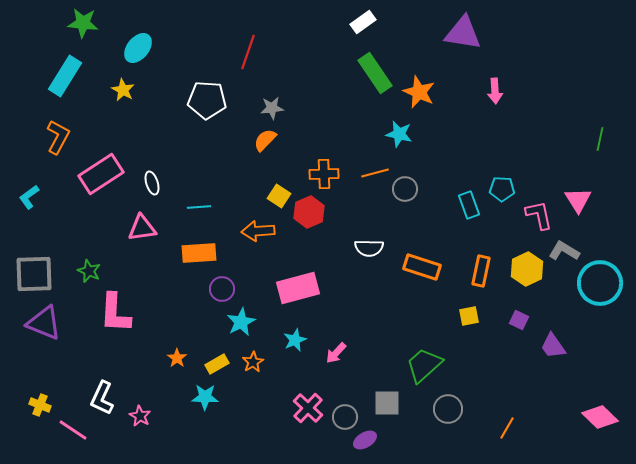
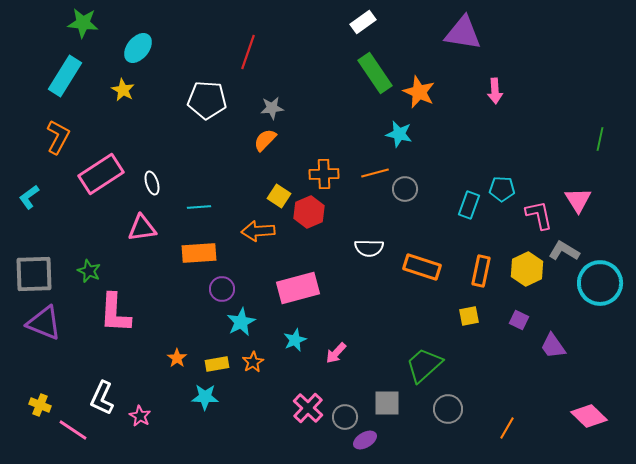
cyan rectangle at (469, 205): rotated 40 degrees clockwise
yellow rectangle at (217, 364): rotated 20 degrees clockwise
pink diamond at (600, 417): moved 11 px left, 1 px up
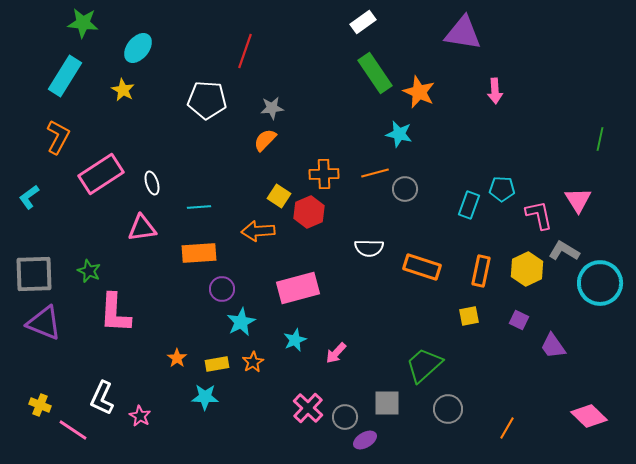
red line at (248, 52): moved 3 px left, 1 px up
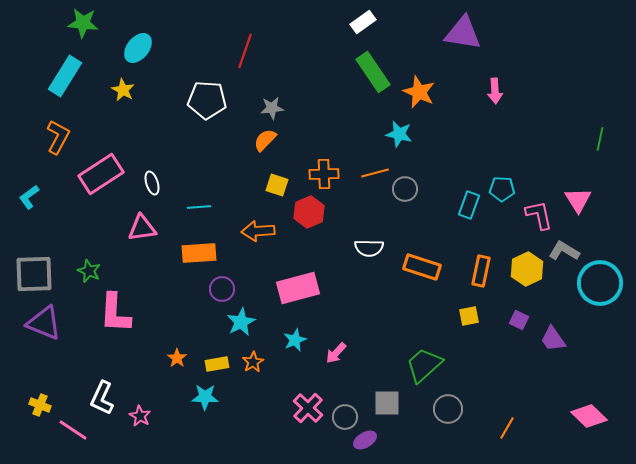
green rectangle at (375, 73): moved 2 px left, 1 px up
yellow square at (279, 196): moved 2 px left, 11 px up; rotated 15 degrees counterclockwise
purple trapezoid at (553, 346): moved 7 px up
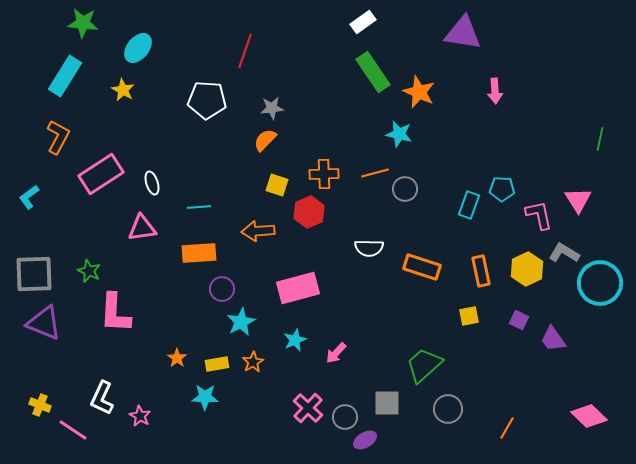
gray L-shape at (564, 251): moved 2 px down
orange rectangle at (481, 271): rotated 24 degrees counterclockwise
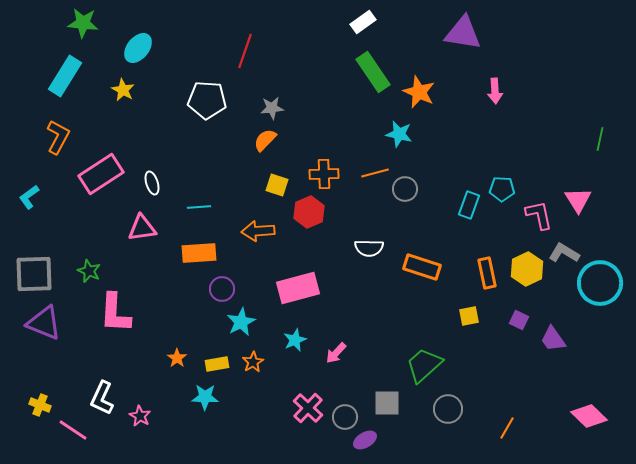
orange rectangle at (481, 271): moved 6 px right, 2 px down
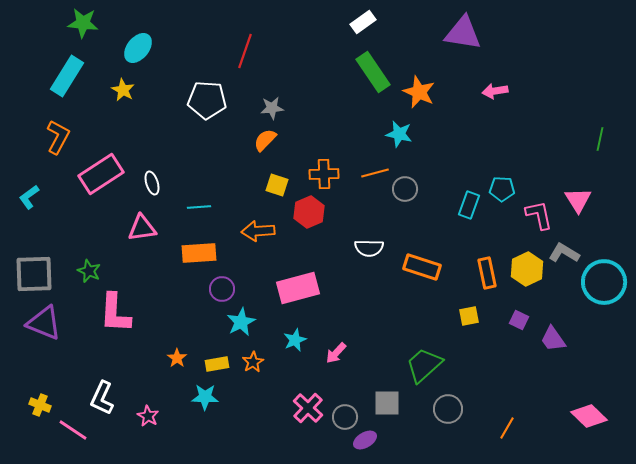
cyan rectangle at (65, 76): moved 2 px right
pink arrow at (495, 91): rotated 85 degrees clockwise
cyan circle at (600, 283): moved 4 px right, 1 px up
pink star at (140, 416): moved 8 px right
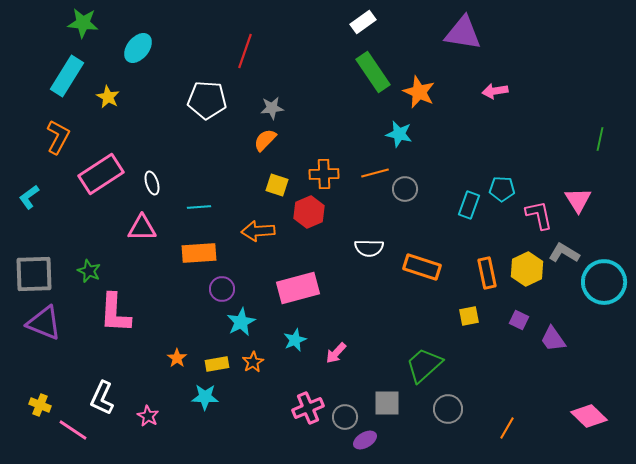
yellow star at (123, 90): moved 15 px left, 7 px down
pink triangle at (142, 228): rotated 8 degrees clockwise
pink cross at (308, 408): rotated 24 degrees clockwise
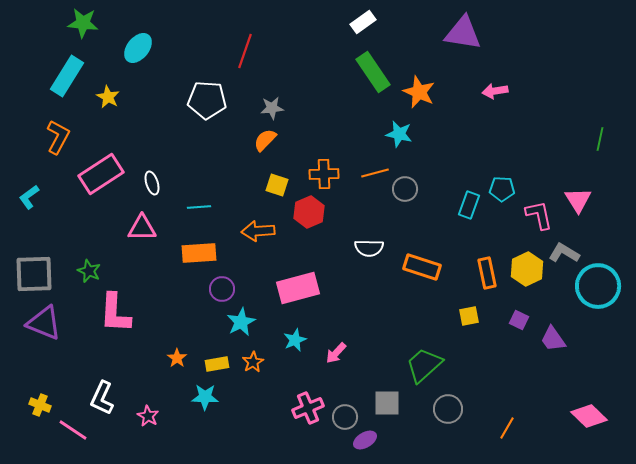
cyan circle at (604, 282): moved 6 px left, 4 px down
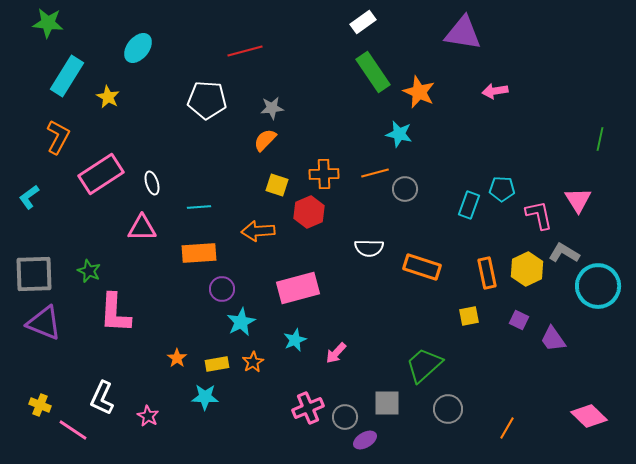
green star at (83, 23): moved 35 px left
red line at (245, 51): rotated 56 degrees clockwise
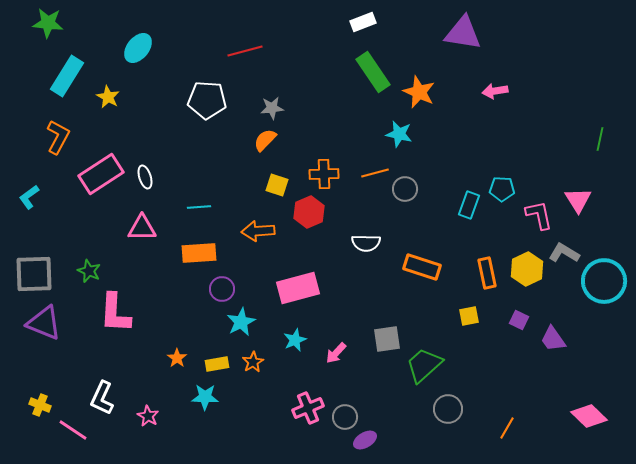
white rectangle at (363, 22): rotated 15 degrees clockwise
white ellipse at (152, 183): moved 7 px left, 6 px up
white semicircle at (369, 248): moved 3 px left, 5 px up
cyan circle at (598, 286): moved 6 px right, 5 px up
gray square at (387, 403): moved 64 px up; rotated 8 degrees counterclockwise
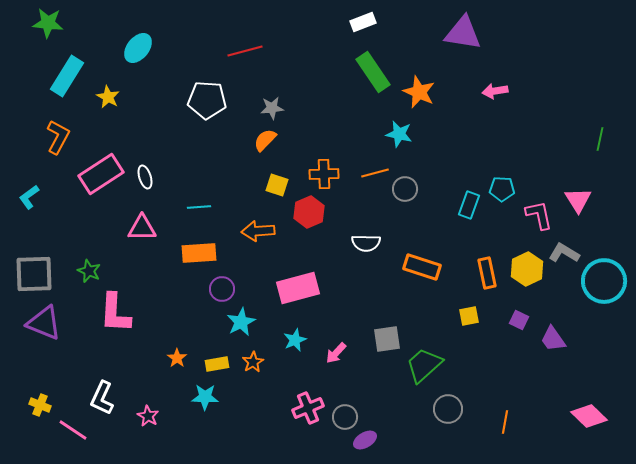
orange line at (507, 428): moved 2 px left, 6 px up; rotated 20 degrees counterclockwise
